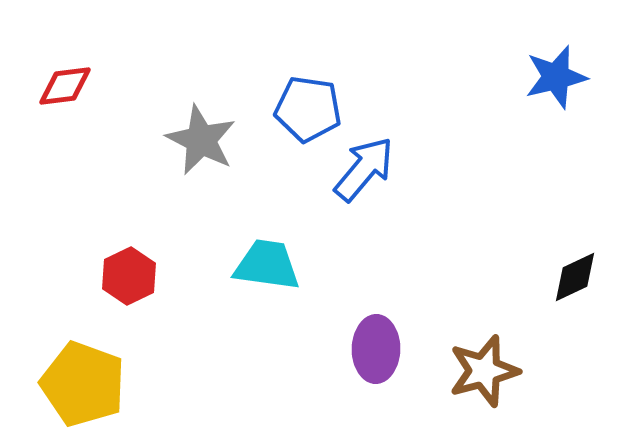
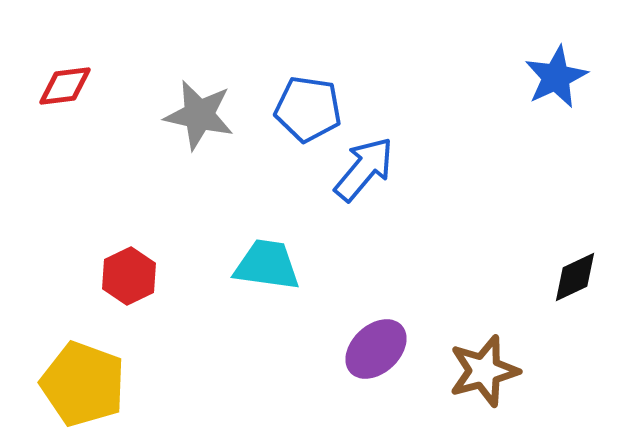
blue star: rotated 12 degrees counterclockwise
gray star: moved 2 px left, 25 px up; rotated 14 degrees counterclockwise
purple ellipse: rotated 46 degrees clockwise
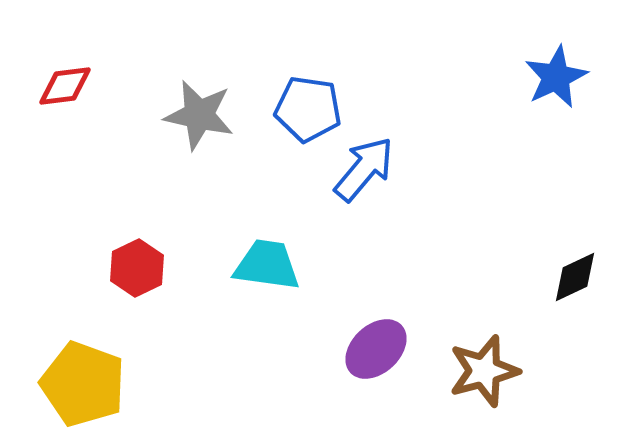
red hexagon: moved 8 px right, 8 px up
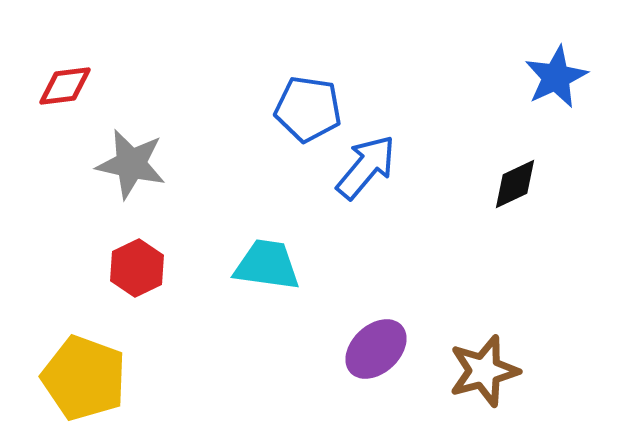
gray star: moved 68 px left, 49 px down
blue arrow: moved 2 px right, 2 px up
black diamond: moved 60 px left, 93 px up
yellow pentagon: moved 1 px right, 6 px up
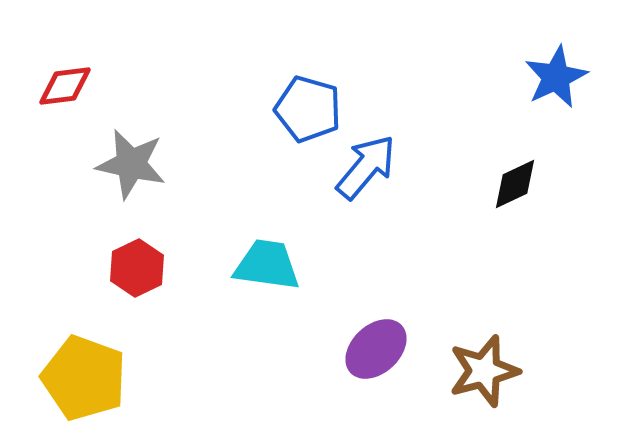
blue pentagon: rotated 8 degrees clockwise
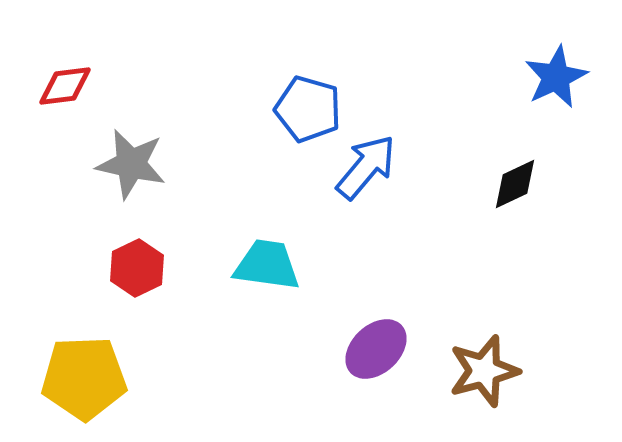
yellow pentagon: rotated 22 degrees counterclockwise
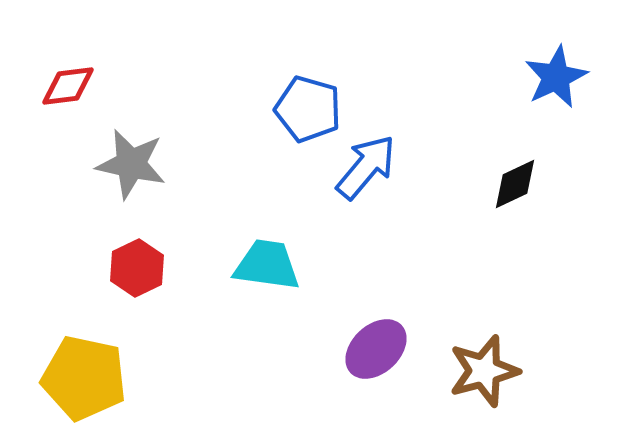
red diamond: moved 3 px right
yellow pentagon: rotated 14 degrees clockwise
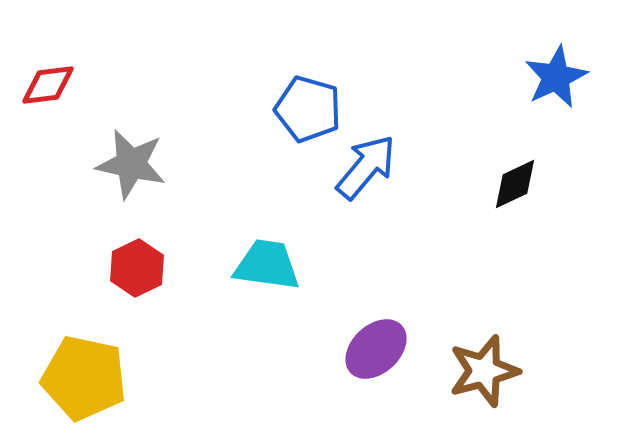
red diamond: moved 20 px left, 1 px up
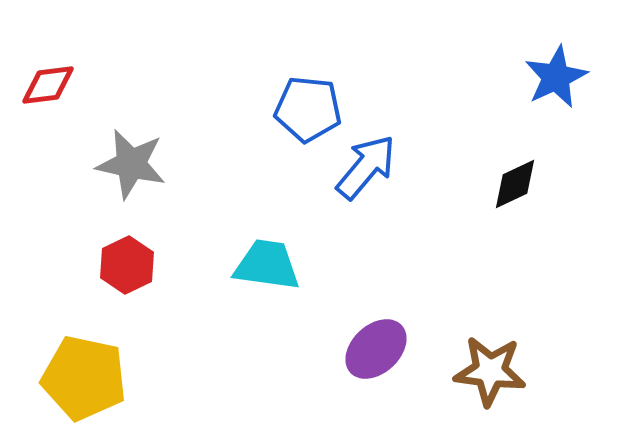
blue pentagon: rotated 10 degrees counterclockwise
red hexagon: moved 10 px left, 3 px up
brown star: moved 6 px right; rotated 22 degrees clockwise
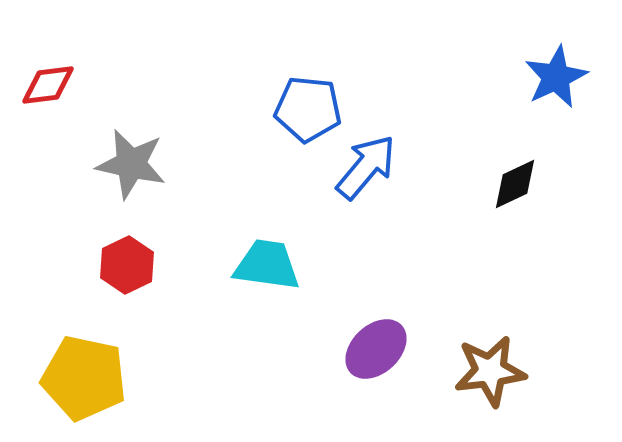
brown star: rotated 14 degrees counterclockwise
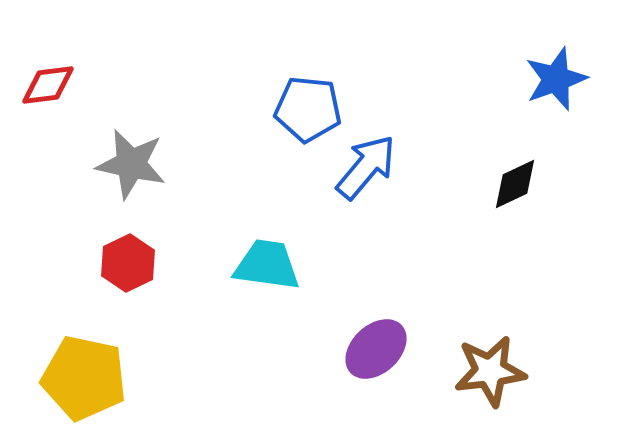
blue star: moved 2 px down; rotated 6 degrees clockwise
red hexagon: moved 1 px right, 2 px up
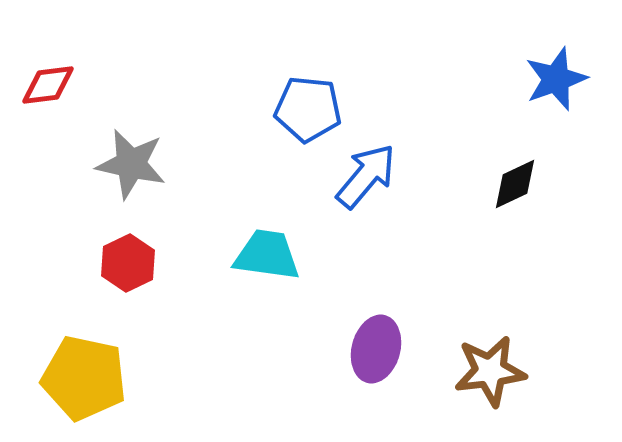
blue arrow: moved 9 px down
cyan trapezoid: moved 10 px up
purple ellipse: rotated 32 degrees counterclockwise
